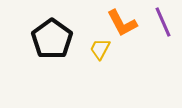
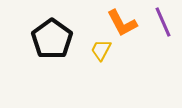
yellow trapezoid: moved 1 px right, 1 px down
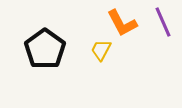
black pentagon: moved 7 px left, 10 px down
